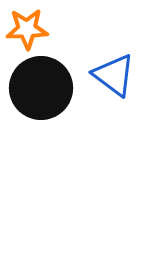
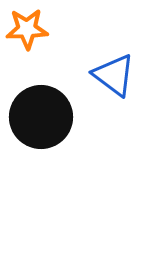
black circle: moved 29 px down
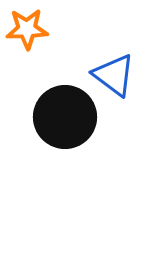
black circle: moved 24 px right
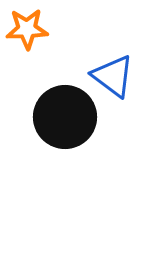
blue triangle: moved 1 px left, 1 px down
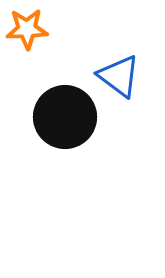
blue triangle: moved 6 px right
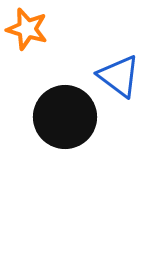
orange star: rotated 18 degrees clockwise
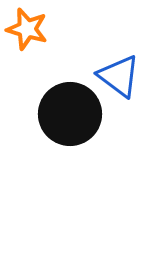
black circle: moved 5 px right, 3 px up
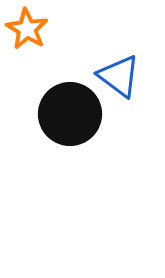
orange star: rotated 15 degrees clockwise
